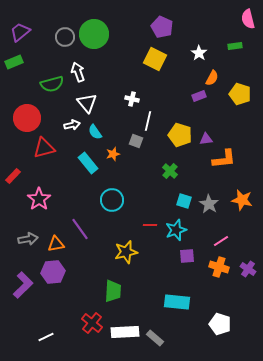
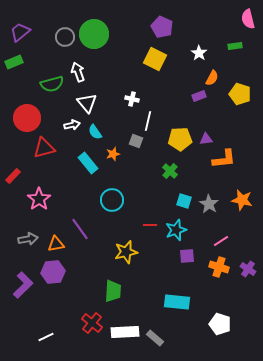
yellow pentagon at (180, 135): moved 4 px down; rotated 20 degrees counterclockwise
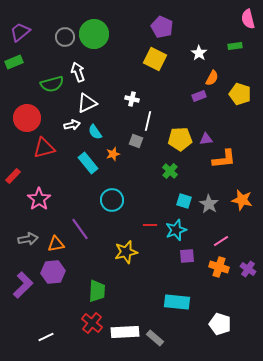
white triangle at (87, 103): rotated 45 degrees clockwise
green trapezoid at (113, 291): moved 16 px left
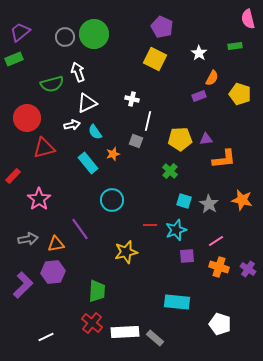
green rectangle at (14, 62): moved 3 px up
pink line at (221, 241): moved 5 px left
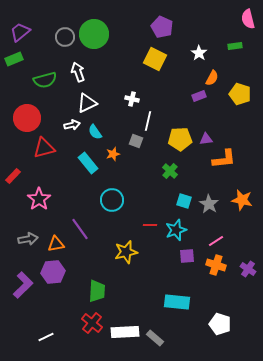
green semicircle at (52, 84): moved 7 px left, 4 px up
orange cross at (219, 267): moved 3 px left, 2 px up
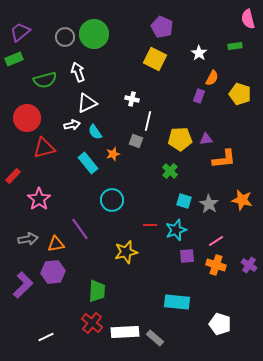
purple rectangle at (199, 96): rotated 48 degrees counterclockwise
purple cross at (248, 269): moved 1 px right, 4 px up
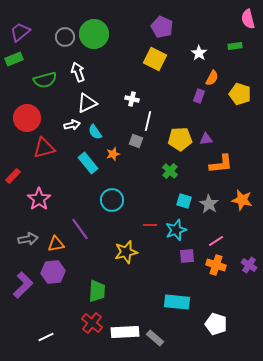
orange L-shape at (224, 159): moved 3 px left, 5 px down
white pentagon at (220, 324): moved 4 px left
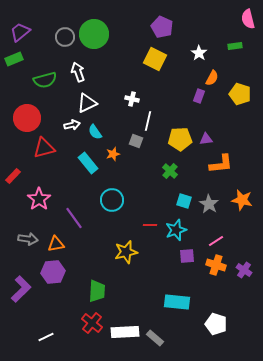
purple line at (80, 229): moved 6 px left, 11 px up
gray arrow at (28, 239): rotated 18 degrees clockwise
purple cross at (249, 265): moved 5 px left, 5 px down
purple L-shape at (23, 285): moved 2 px left, 4 px down
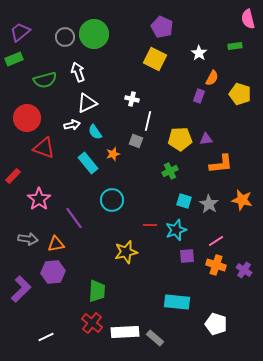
red triangle at (44, 148): rotated 35 degrees clockwise
green cross at (170, 171): rotated 21 degrees clockwise
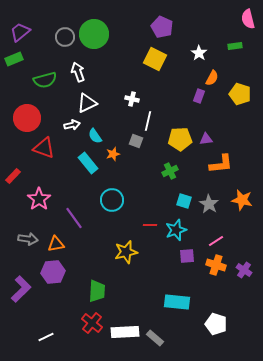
cyan semicircle at (95, 132): moved 4 px down
